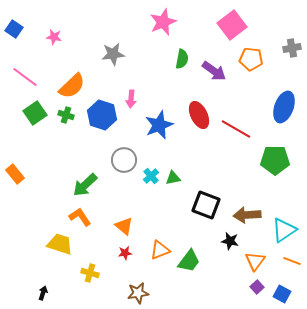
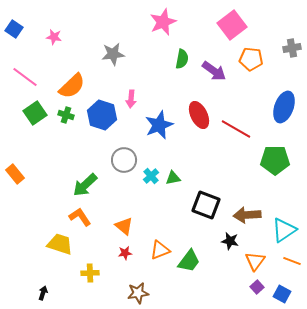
yellow cross at (90, 273): rotated 18 degrees counterclockwise
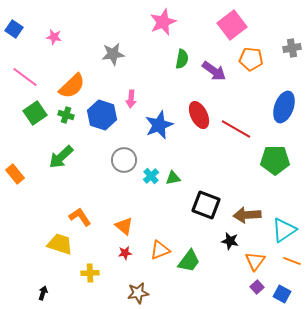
green arrow at (85, 185): moved 24 px left, 28 px up
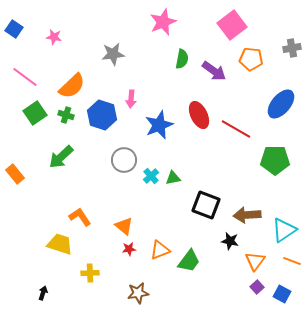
blue ellipse at (284, 107): moved 3 px left, 3 px up; rotated 20 degrees clockwise
red star at (125, 253): moved 4 px right, 4 px up
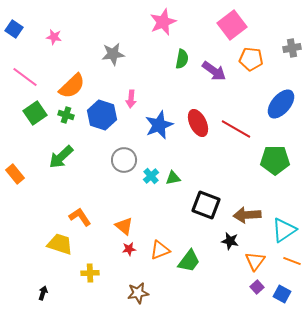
red ellipse at (199, 115): moved 1 px left, 8 px down
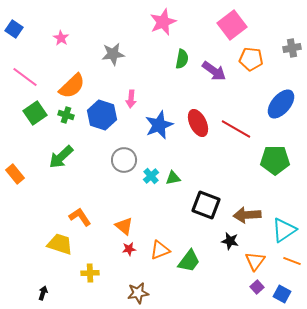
pink star at (54, 37): moved 7 px right, 1 px down; rotated 21 degrees clockwise
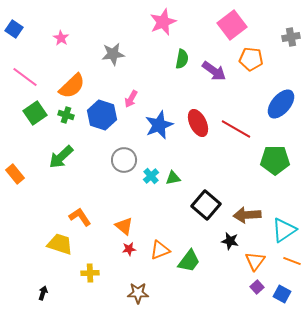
gray cross at (292, 48): moved 1 px left, 11 px up
pink arrow at (131, 99): rotated 24 degrees clockwise
black square at (206, 205): rotated 20 degrees clockwise
brown star at (138, 293): rotated 10 degrees clockwise
